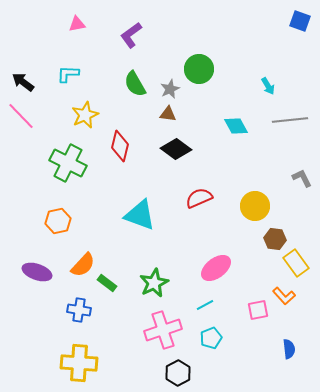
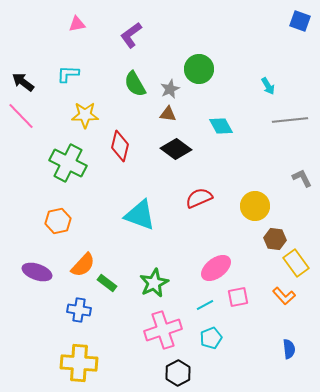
yellow star: rotated 24 degrees clockwise
cyan diamond: moved 15 px left
pink square: moved 20 px left, 13 px up
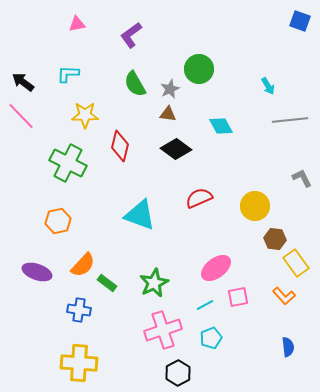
blue semicircle: moved 1 px left, 2 px up
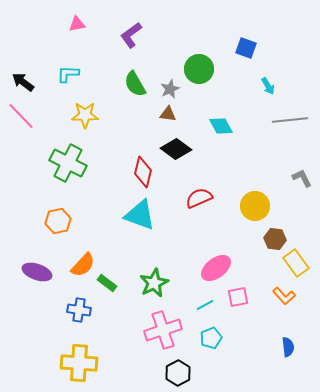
blue square: moved 54 px left, 27 px down
red diamond: moved 23 px right, 26 px down
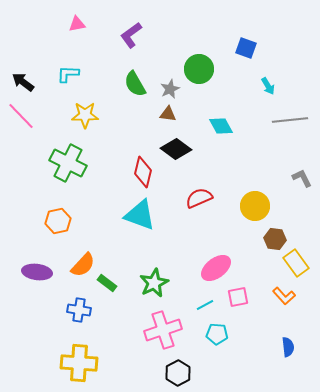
purple ellipse: rotated 12 degrees counterclockwise
cyan pentagon: moved 6 px right, 4 px up; rotated 25 degrees clockwise
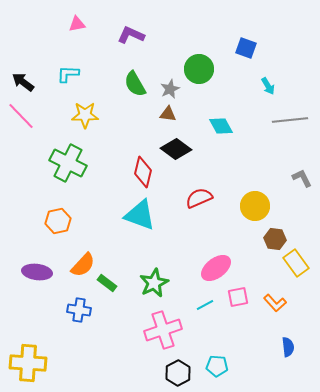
purple L-shape: rotated 60 degrees clockwise
orange L-shape: moved 9 px left, 7 px down
cyan pentagon: moved 32 px down
yellow cross: moved 51 px left
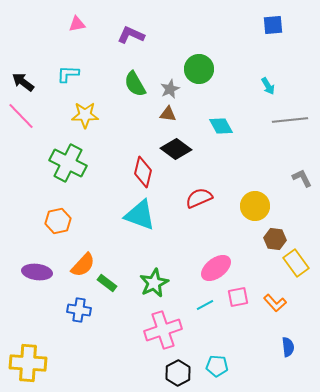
blue square: moved 27 px right, 23 px up; rotated 25 degrees counterclockwise
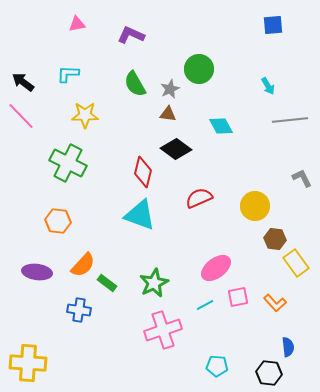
orange hexagon: rotated 20 degrees clockwise
black hexagon: moved 91 px right; rotated 25 degrees counterclockwise
